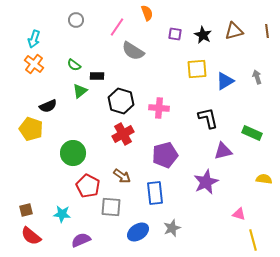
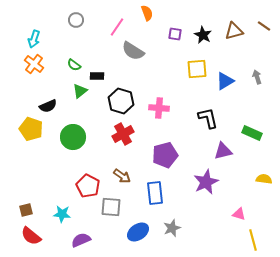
brown line: moved 3 px left, 5 px up; rotated 48 degrees counterclockwise
green circle: moved 16 px up
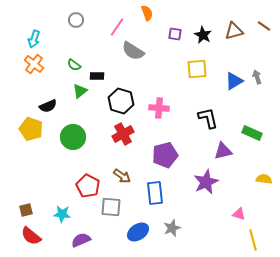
blue triangle: moved 9 px right
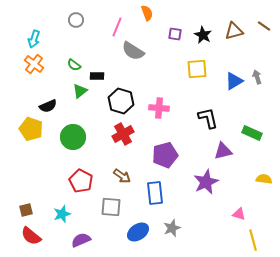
pink line: rotated 12 degrees counterclockwise
red pentagon: moved 7 px left, 5 px up
cyan star: rotated 24 degrees counterclockwise
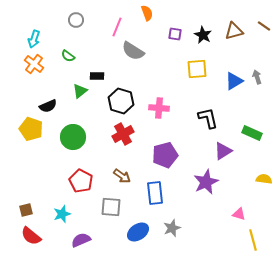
green semicircle: moved 6 px left, 9 px up
purple triangle: rotated 18 degrees counterclockwise
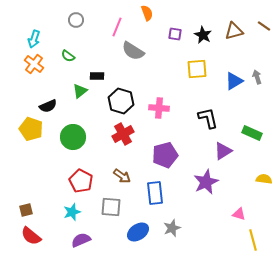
cyan star: moved 10 px right, 2 px up
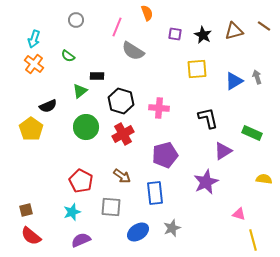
yellow pentagon: rotated 15 degrees clockwise
green circle: moved 13 px right, 10 px up
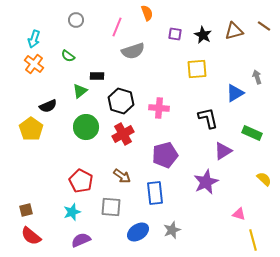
gray semicircle: rotated 50 degrees counterclockwise
blue triangle: moved 1 px right, 12 px down
yellow semicircle: rotated 35 degrees clockwise
gray star: moved 2 px down
